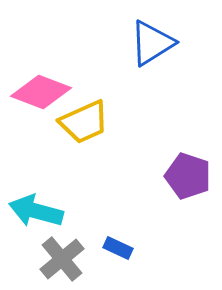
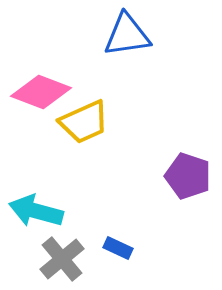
blue triangle: moved 25 px left, 8 px up; rotated 24 degrees clockwise
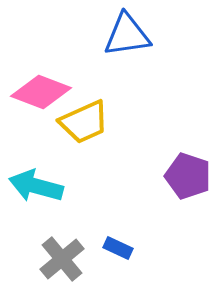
cyan arrow: moved 25 px up
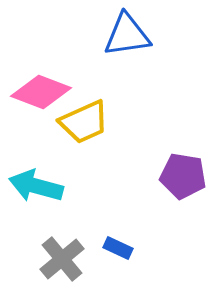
purple pentagon: moved 5 px left; rotated 9 degrees counterclockwise
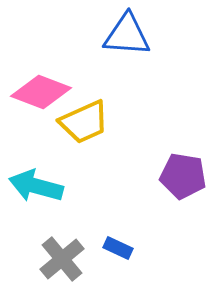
blue triangle: rotated 12 degrees clockwise
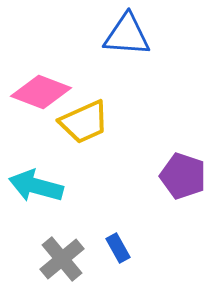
purple pentagon: rotated 9 degrees clockwise
blue rectangle: rotated 36 degrees clockwise
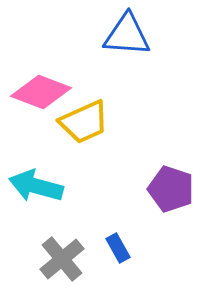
purple pentagon: moved 12 px left, 13 px down
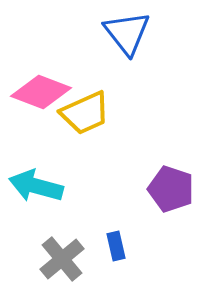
blue triangle: moved 2 px up; rotated 48 degrees clockwise
yellow trapezoid: moved 1 px right, 9 px up
blue rectangle: moved 2 px left, 2 px up; rotated 16 degrees clockwise
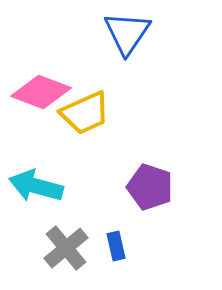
blue triangle: rotated 12 degrees clockwise
purple pentagon: moved 21 px left, 2 px up
gray cross: moved 4 px right, 11 px up
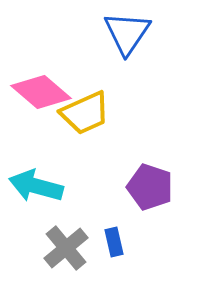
pink diamond: rotated 20 degrees clockwise
blue rectangle: moved 2 px left, 4 px up
